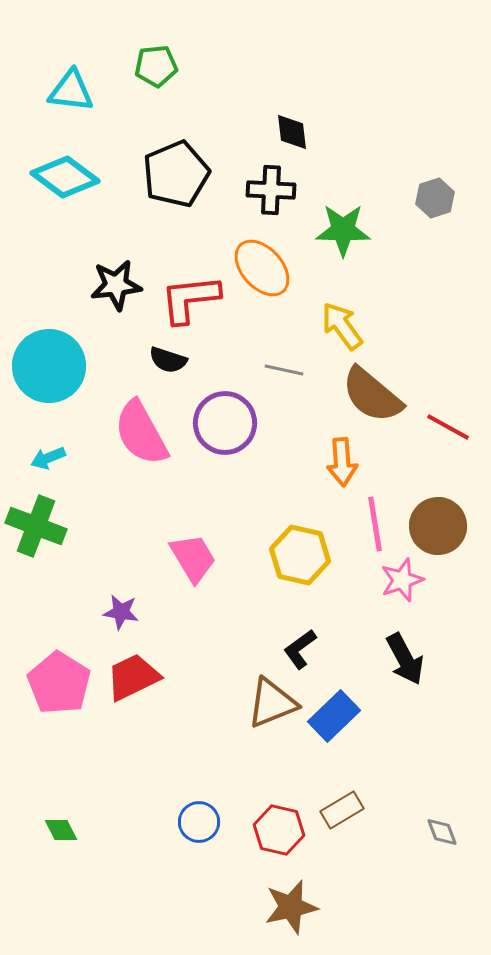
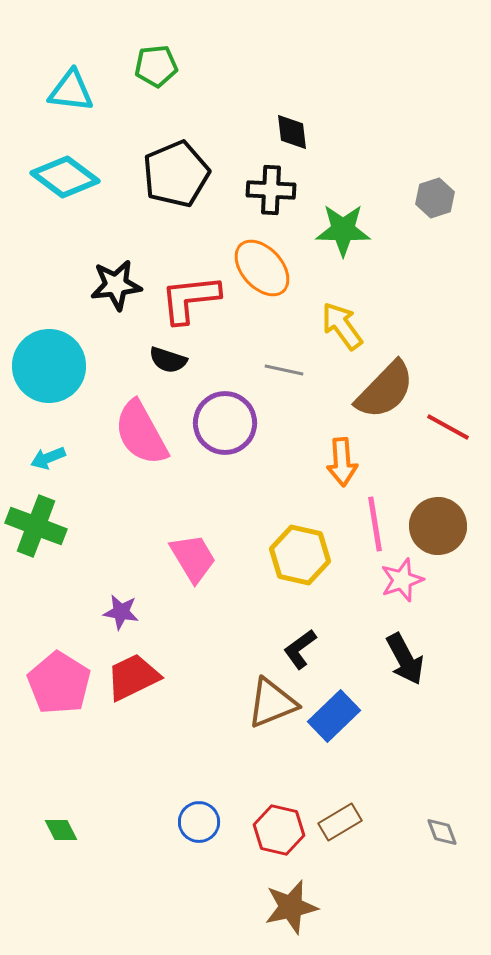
brown semicircle: moved 13 px right, 5 px up; rotated 86 degrees counterclockwise
brown rectangle: moved 2 px left, 12 px down
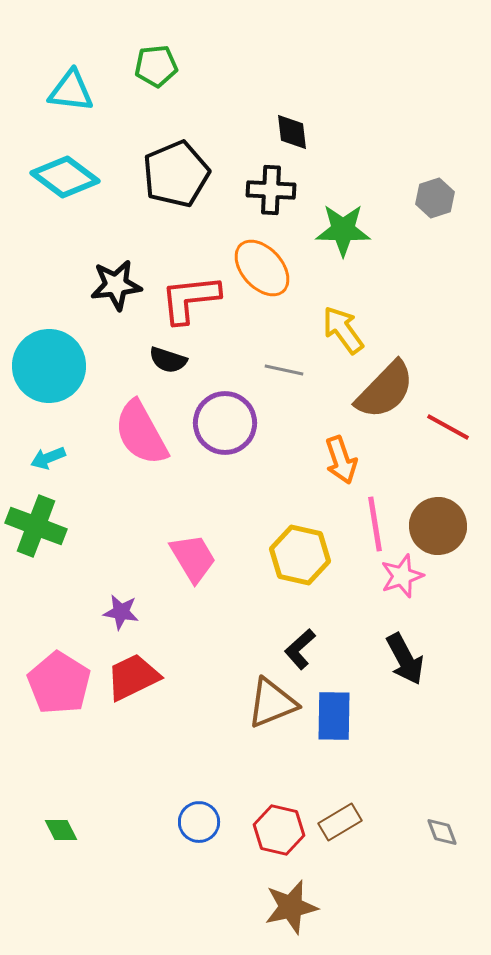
yellow arrow: moved 1 px right, 4 px down
orange arrow: moved 1 px left, 2 px up; rotated 15 degrees counterclockwise
pink star: moved 4 px up
black L-shape: rotated 6 degrees counterclockwise
blue rectangle: rotated 45 degrees counterclockwise
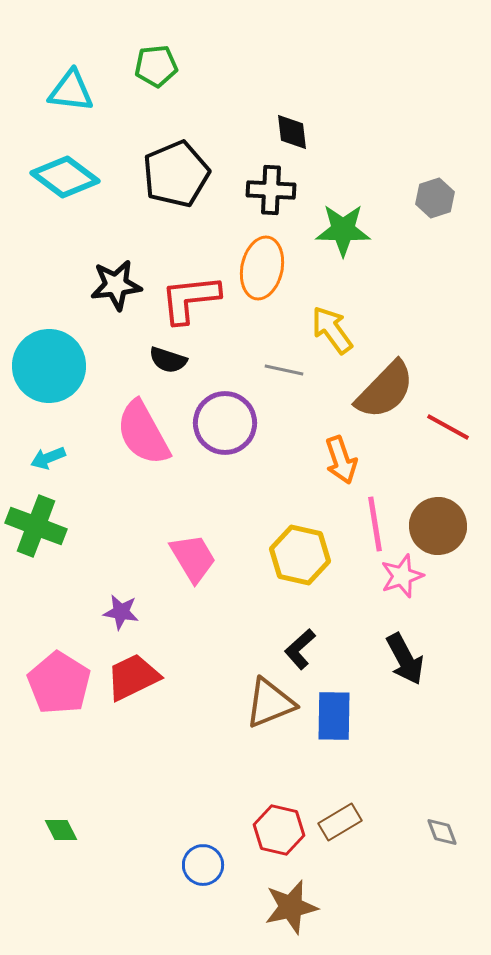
orange ellipse: rotated 54 degrees clockwise
yellow arrow: moved 11 px left
pink semicircle: moved 2 px right
brown triangle: moved 2 px left
blue circle: moved 4 px right, 43 px down
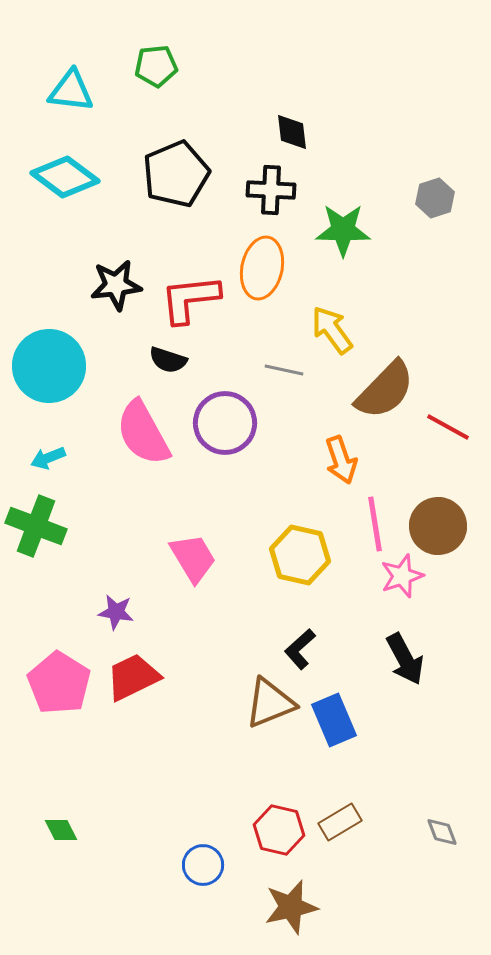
purple star: moved 5 px left
blue rectangle: moved 4 px down; rotated 24 degrees counterclockwise
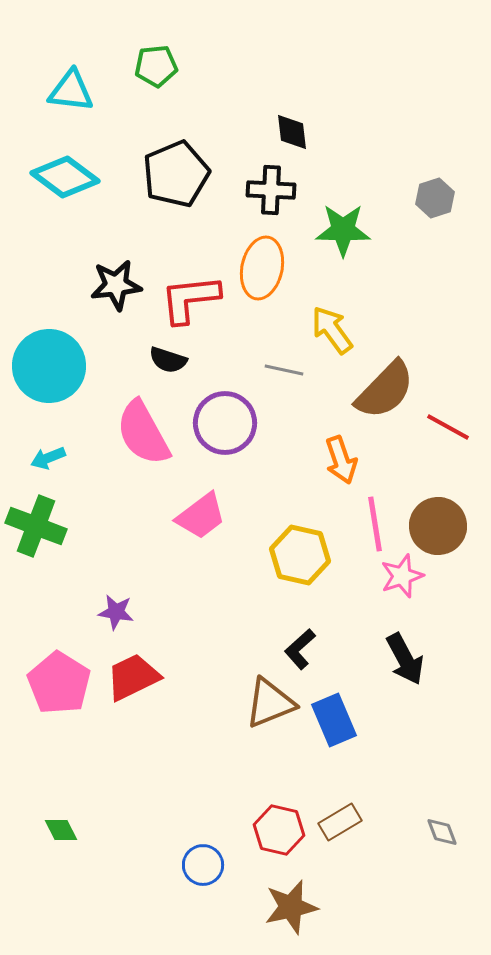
pink trapezoid: moved 8 px right, 42 px up; rotated 84 degrees clockwise
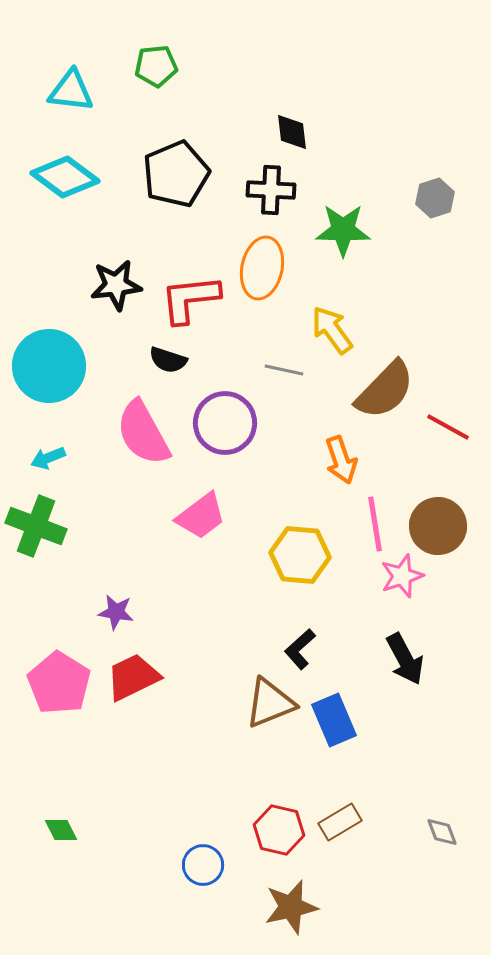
yellow hexagon: rotated 8 degrees counterclockwise
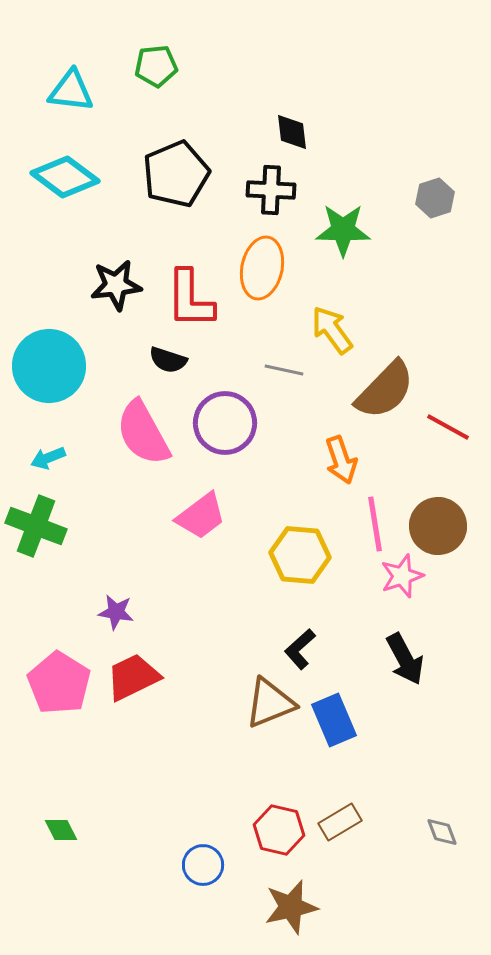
red L-shape: rotated 84 degrees counterclockwise
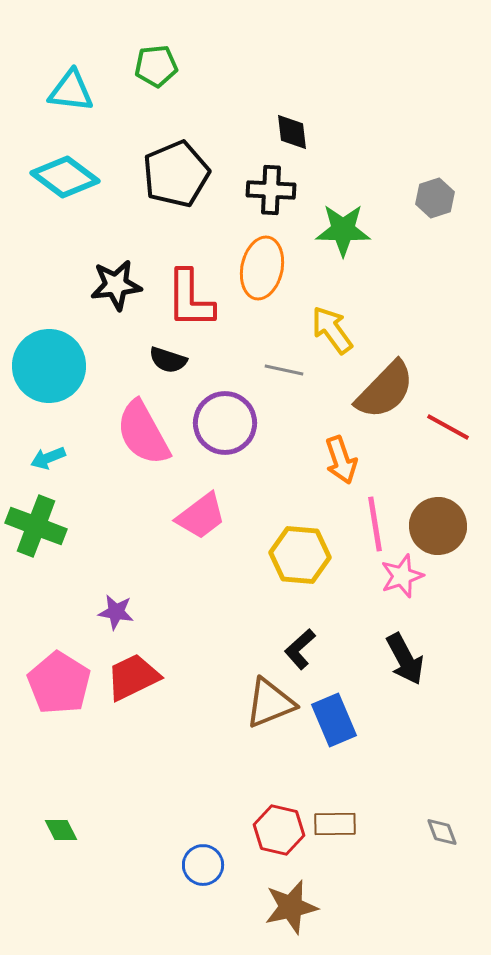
brown rectangle: moved 5 px left, 2 px down; rotated 30 degrees clockwise
